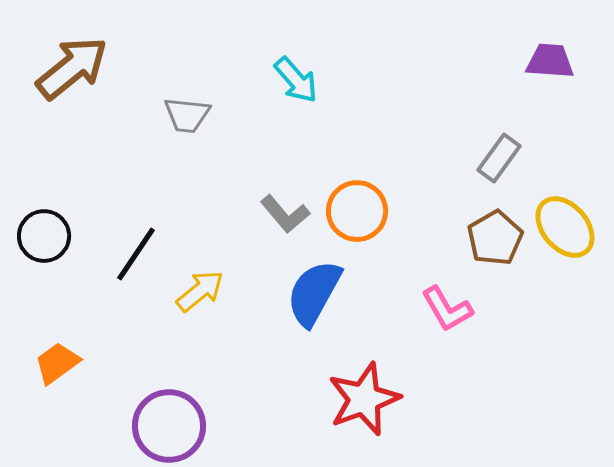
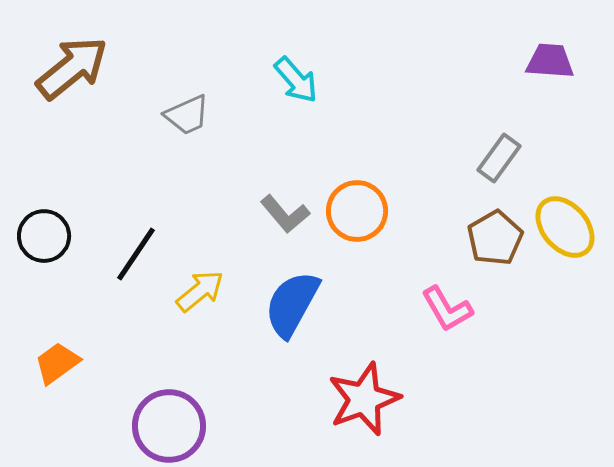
gray trapezoid: rotated 30 degrees counterclockwise
blue semicircle: moved 22 px left, 11 px down
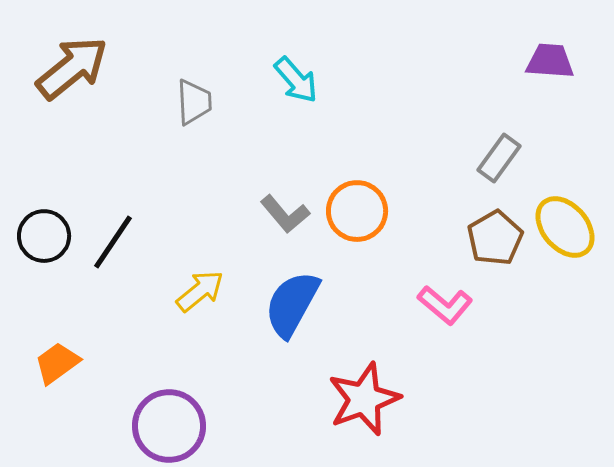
gray trapezoid: moved 7 px right, 13 px up; rotated 69 degrees counterclockwise
black line: moved 23 px left, 12 px up
pink L-shape: moved 2 px left, 4 px up; rotated 20 degrees counterclockwise
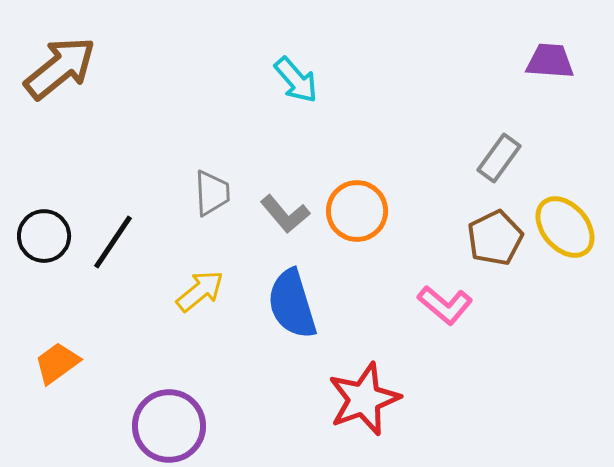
brown arrow: moved 12 px left
gray trapezoid: moved 18 px right, 91 px down
brown pentagon: rotated 4 degrees clockwise
blue semicircle: rotated 46 degrees counterclockwise
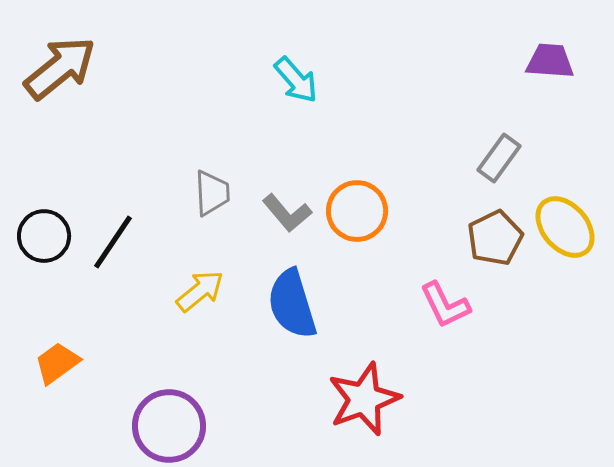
gray L-shape: moved 2 px right, 1 px up
pink L-shape: rotated 24 degrees clockwise
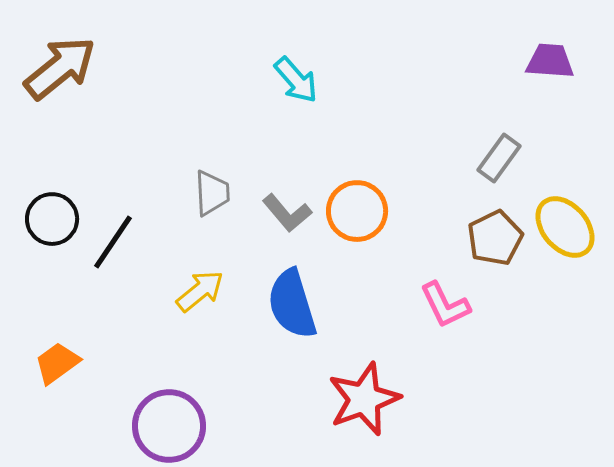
black circle: moved 8 px right, 17 px up
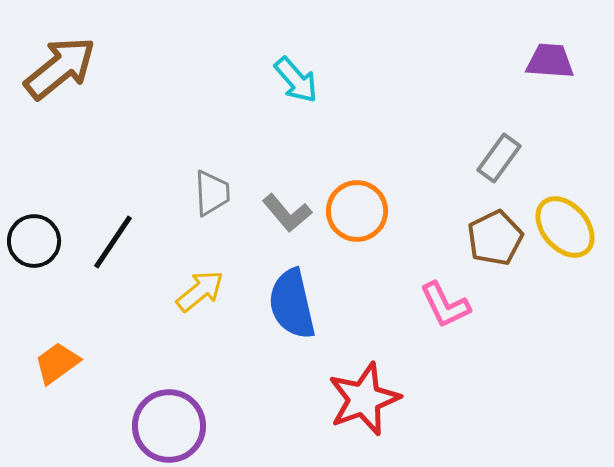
black circle: moved 18 px left, 22 px down
blue semicircle: rotated 4 degrees clockwise
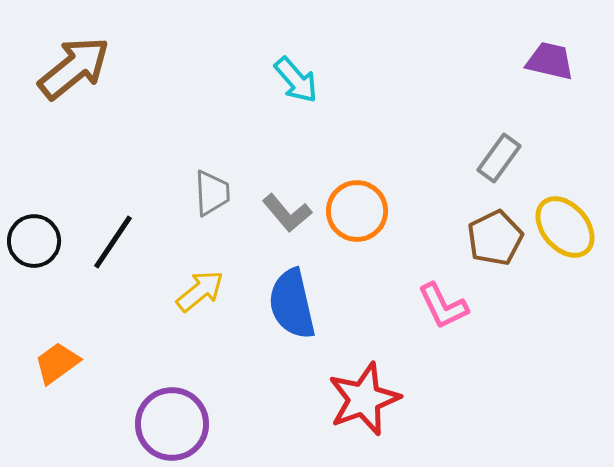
purple trapezoid: rotated 9 degrees clockwise
brown arrow: moved 14 px right
pink L-shape: moved 2 px left, 1 px down
purple circle: moved 3 px right, 2 px up
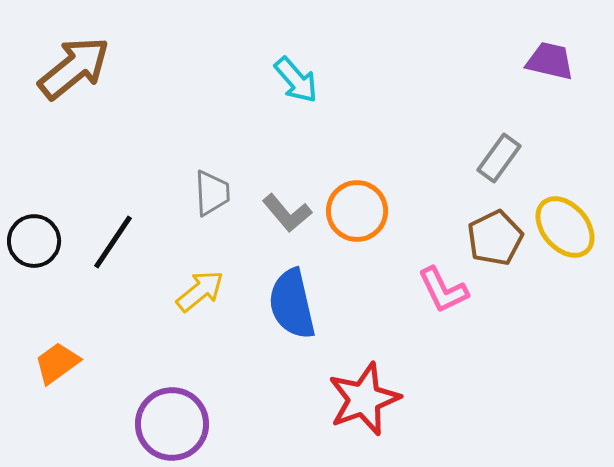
pink L-shape: moved 16 px up
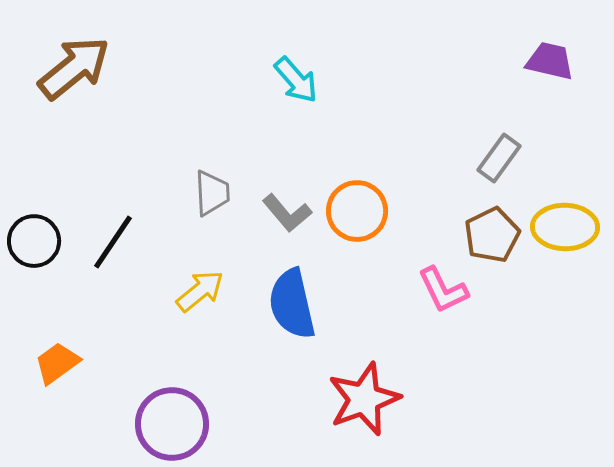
yellow ellipse: rotated 48 degrees counterclockwise
brown pentagon: moved 3 px left, 3 px up
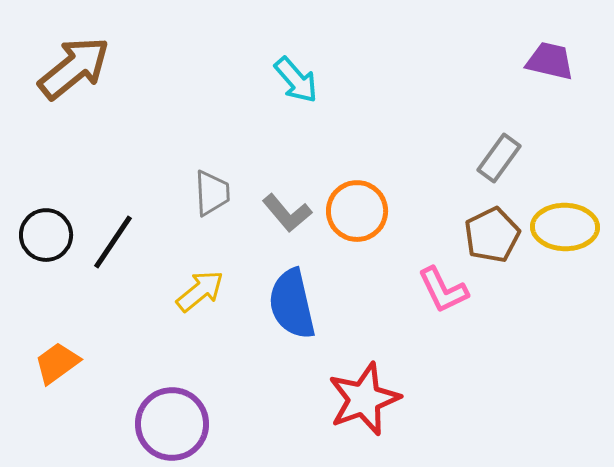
black circle: moved 12 px right, 6 px up
